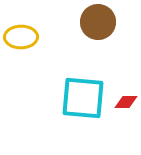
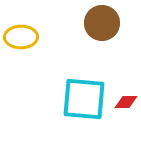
brown circle: moved 4 px right, 1 px down
cyan square: moved 1 px right, 1 px down
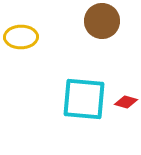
brown circle: moved 2 px up
red diamond: rotated 15 degrees clockwise
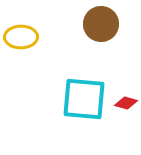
brown circle: moved 1 px left, 3 px down
red diamond: moved 1 px down
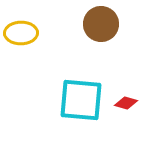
yellow ellipse: moved 4 px up
cyan square: moved 3 px left, 1 px down
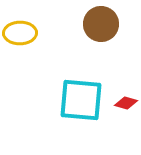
yellow ellipse: moved 1 px left
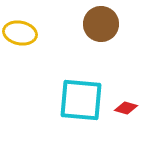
yellow ellipse: rotated 12 degrees clockwise
red diamond: moved 5 px down
